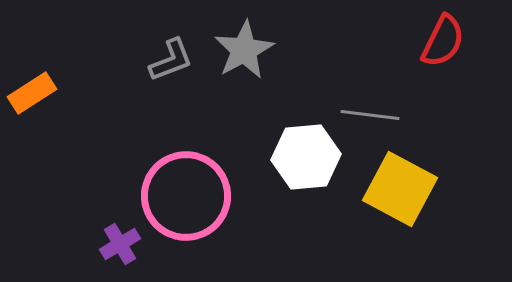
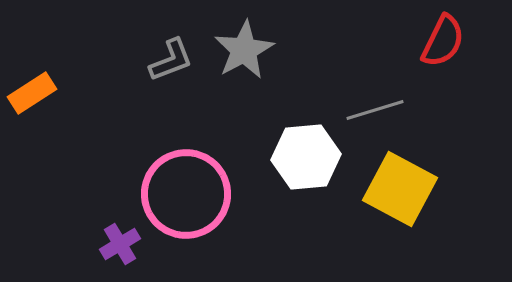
gray line: moved 5 px right, 5 px up; rotated 24 degrees counterclockwise
pink circle: moved 2 px up
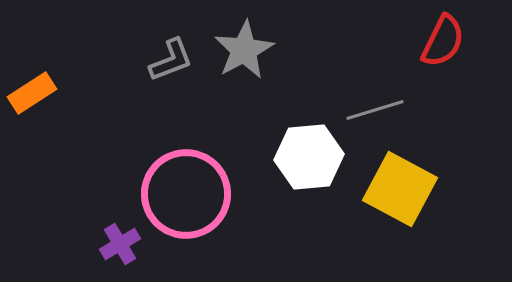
white hexagon: moved 3 px right
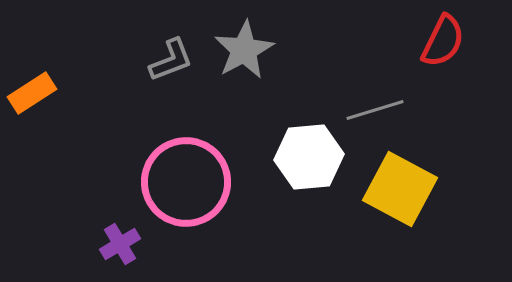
pink circle: moved 12 px up
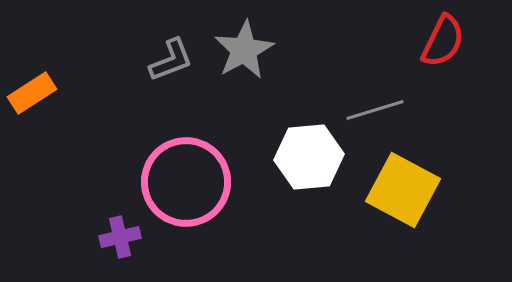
yellow square: moved 3 px right, 1 px down
purple cross: moved 7 px up; rotated 18 degrees clockwise
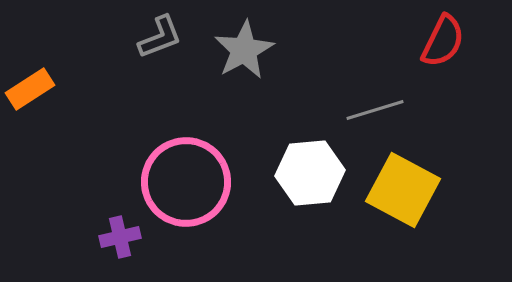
gray L-shape: moved 11 px left, 23 px up
orange rectangle: moved 2 px left, 4 px up
white hexagon: moved 1 px right, 16 px down
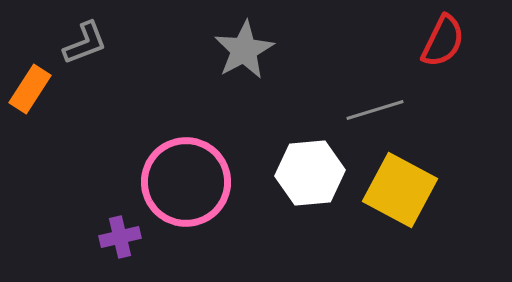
gray L-shape: moved 75 px left, 6 px down
orange rectangle: rotated 24 degrees counterclockwise
yellow square: moved 3 px left
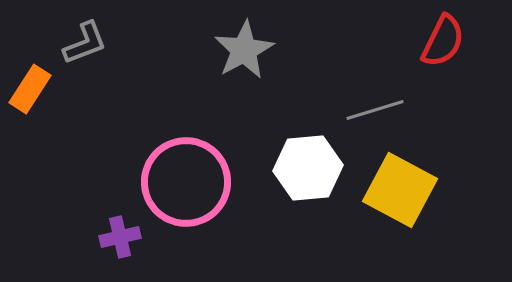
white hexagon: moved 2 px left, 5 px up
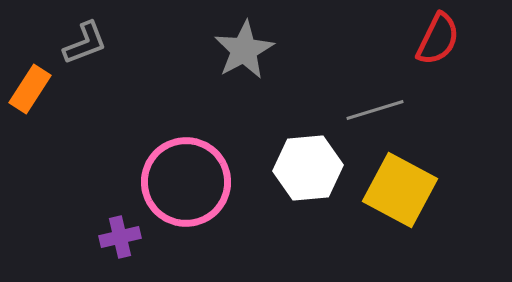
red semicircle: moved 5 px left, 2 px up
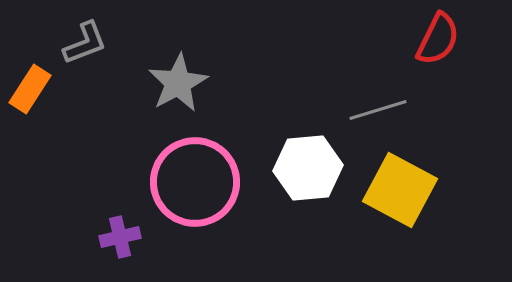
gray star: moved 66 px left, 33 px down
gray line: moved 3 px right
pink circle: moved 9 px right
